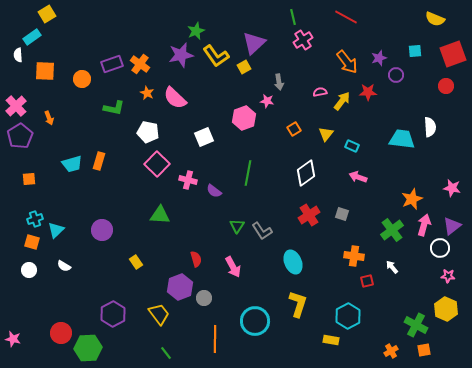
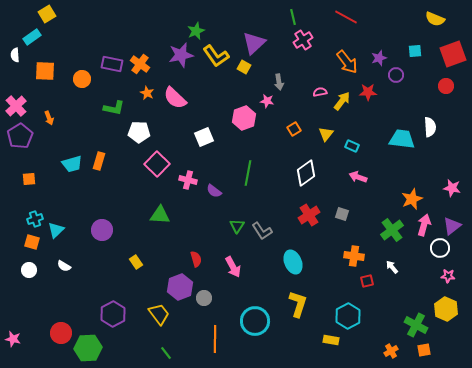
white semicircle at (18, 55): moved 3 px left
purple rectangle at (112, 64): rotated 30 degrees clockwise
yellow square at (244, 67): rotated 32 degrees counterclockwise
white pentagon at (148, 132): moved 9 px left; rotated 10 degrees counterclockwise
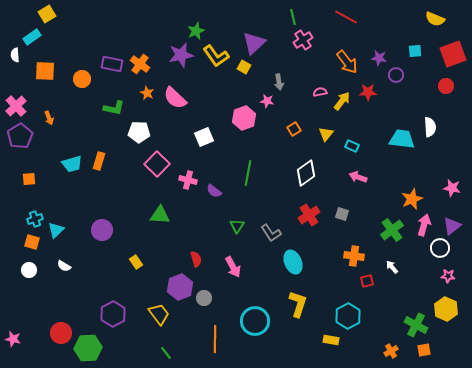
purple star at (379, 58): rotated 28 degrees clockwise
gray L-shape at (262, 231): moved 9 px right, 2 px down
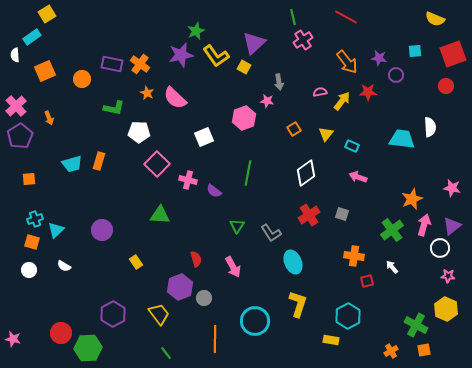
orange square at (45, 71): rotated 25 degrees counterclockwise
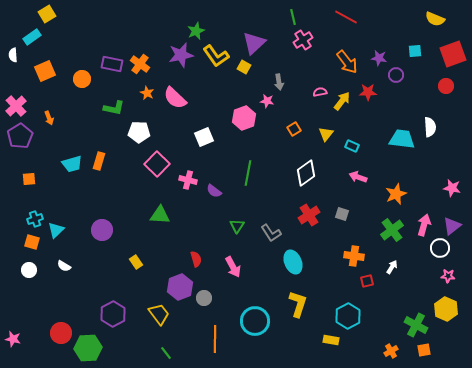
white semicircle at (15, 55): moved 2 px left
orange star at (412, 199): moved 16 px left, 5 px up
white arrow at (392, 267): rotated 72 degrees clockwise
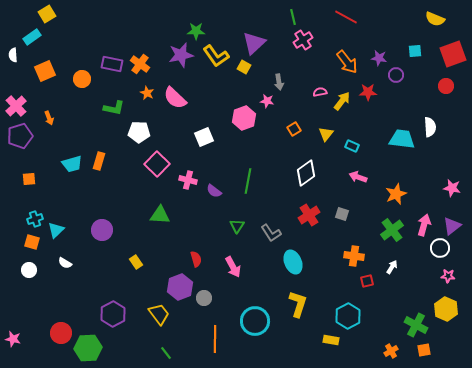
green star at (196, 31): rotated 24 degrees clockwise
purple pentagon at (20, 136): rotated 15 degrees clockwise
green line at (248, 173): moved 8 px down
white semicircle at (64, 266): moved 1 px right, 3 px up
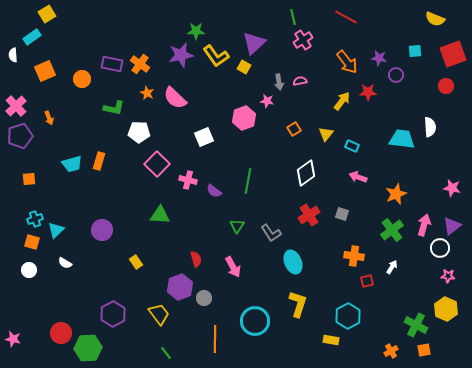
pink semicircle at (320, 92): moved 20 px left, 11 px up
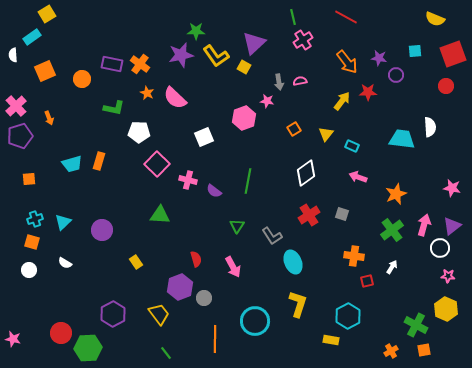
cyan triangle at (56, 230): moved 7 px right, 8 px up
gray L-shape at (271, 233): moved 1 px right, 3 px down
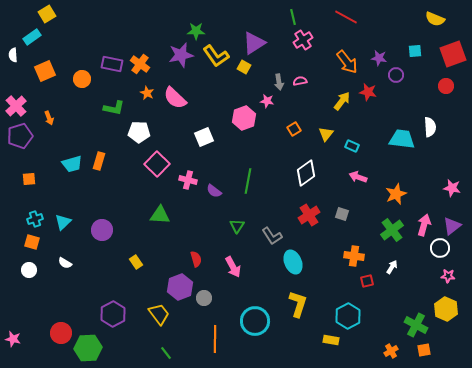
purple triangle at (254, 43): rotated 10 degrees clockwise
red star at (368, 92): rotated 12 degrees clockwise
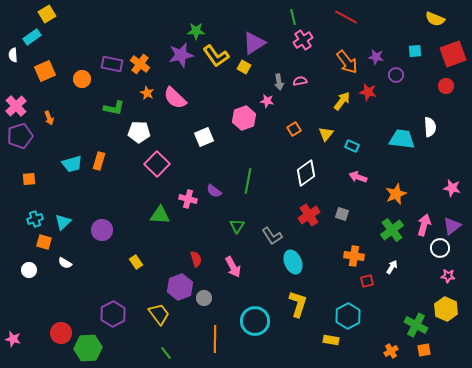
purple star at (379, 58): moved 3 px left, 1 px up
pink cross at (188, 180): moved 19 px down
orange square at (32, 242): moved 12 px right
